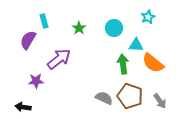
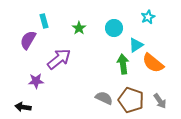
cyan triangle: rotated 35 degrees counterclockwise
brown pentagon: moved 1 px right, 4 px down
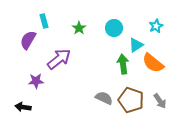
cyan star: moved 8 px right, 9 px down
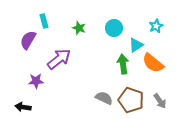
green star: rotated 16 degrees counterclockwise
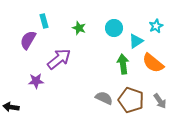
cyan triangle: moved 4 px up
black arrow: moved 12 px left
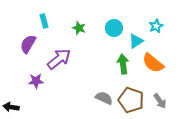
purple semicircle: moved 4 px down
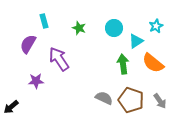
purple arrow: rotated 85 degrees counterclockwise
black arrow: rotated 49 degrees counterclockwise
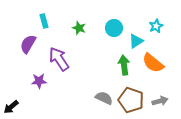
green arrow: moved 1 px right, 1 px down
purple star: moved 3 px right
gray arrow: rotated 70 degrees counterclockwise
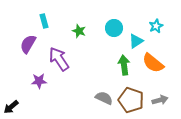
green star: moved 3 px down
gray arrow: moved 1 px up
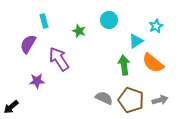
cyan circle: moved 5 px left, 8 px up
purple star: moved 2 px left
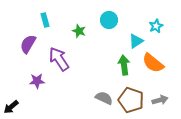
cyan rectangle: moved 1 px right, 1 px up
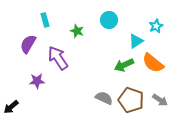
green star: moved 2 px left
purple arrow: moved 1 px left, 1 px up
green arrow: rotated 108 degrees counterclockwise
gray arrow: rotated 49 degrees clockwise
